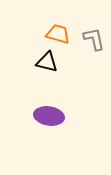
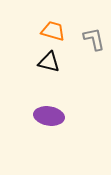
orange trapezoid: moved 5 px left, 3 px up
black triangle: moved 2 px right
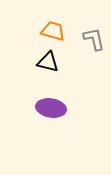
black triangle: moved 1 px left
purple ellipse: moved 2 px right, 8 px up
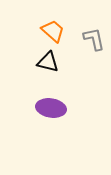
orange trapezoid: rotated 25 degrees clockwise
